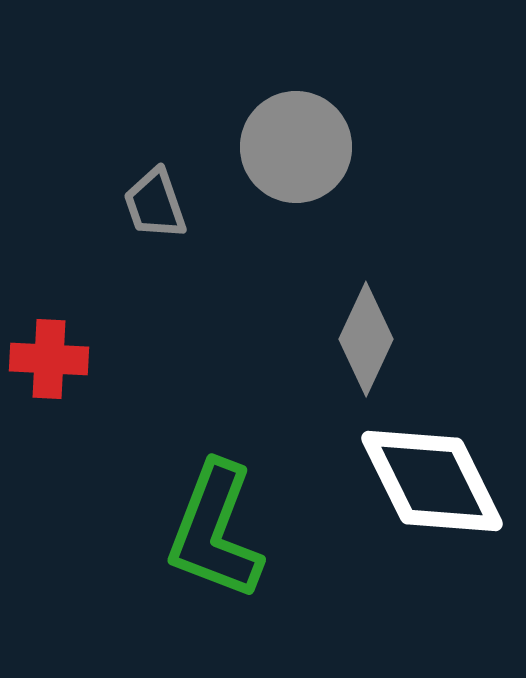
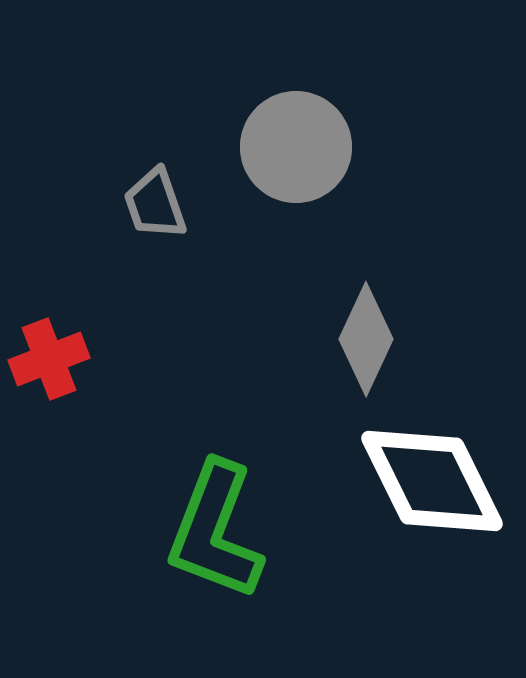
red cross: rotated 24 degrees counterclockwise
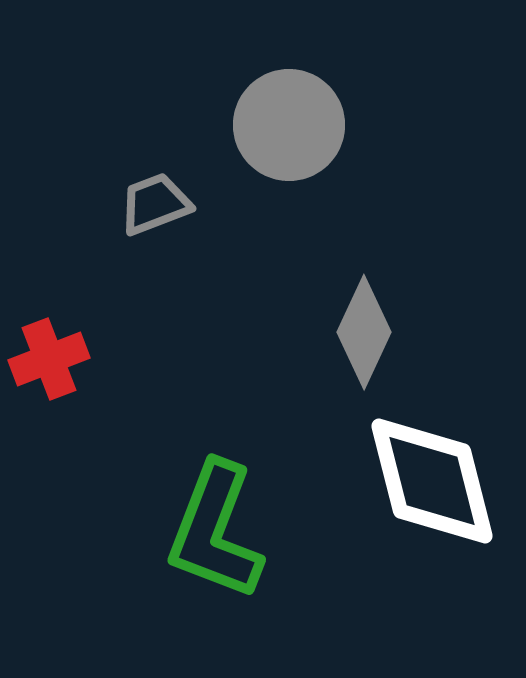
gray circle: moved 7 px left, 22 px up
gray trapezoid: rotated 88 degrees clockwise
gray diamond: moved 2 px left, 7 px up
white diamond: rotated 12 degrees clockwise
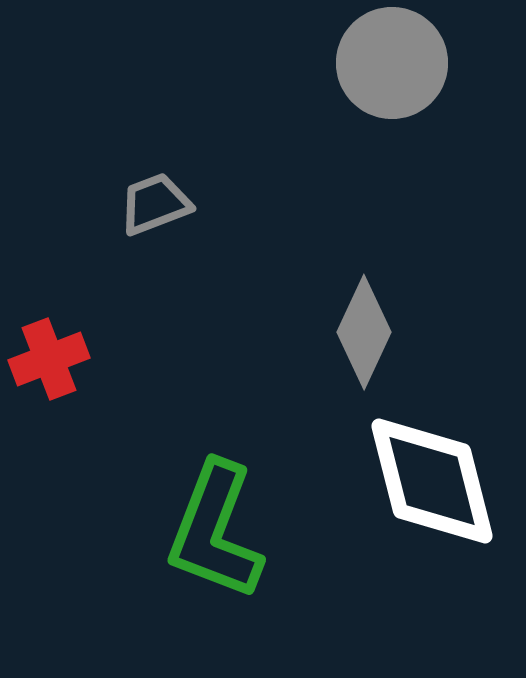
gray circle: moved 103 px right, 62 px up
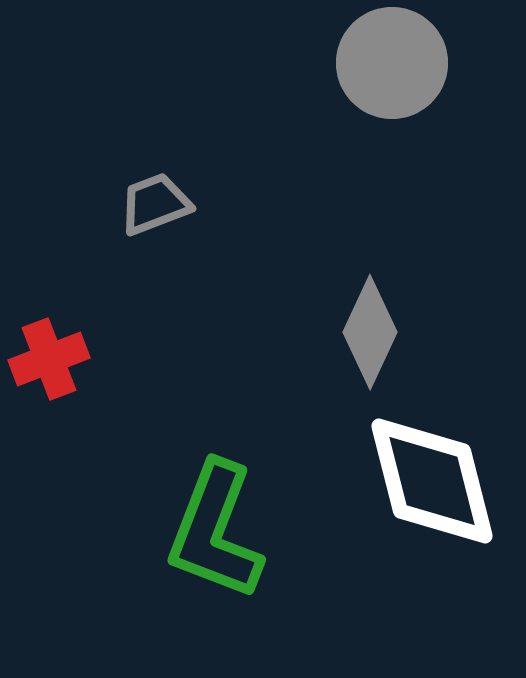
gray diamond: moved 6 px right
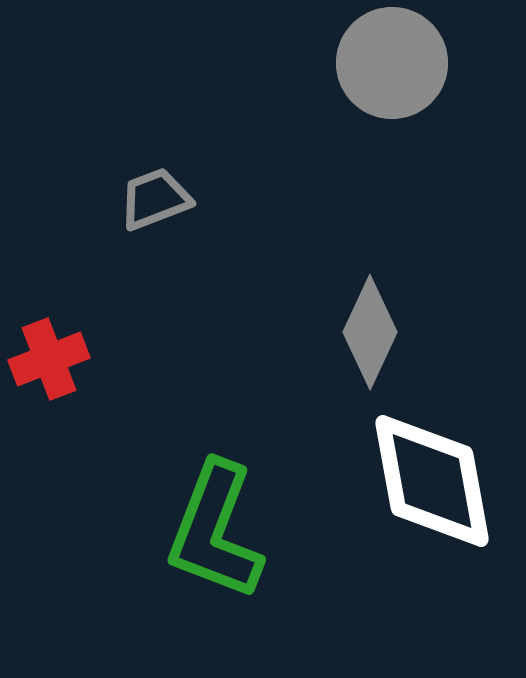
gray trapezoid: moved 5 px up
white diamond: rotated 4 degrees clockwise
